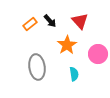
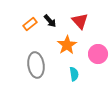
gray ellipse: moved 1 px left, 2 px up
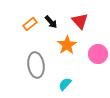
black arrow: moved 1 px right, 1 px down
cyan semicircle: moved 9 px left, 10 px down; rotated 128 degrees counterclockwise
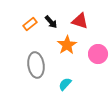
red triangle: rotated 30 degrees counterclockwise
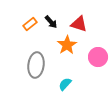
red triangle: moved 1 px left, 3 px down
pink circle: moved 3 px down
gray ellipse: rotated 15 degrees clockwise
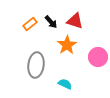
red triangle: moved 4 px left, 3 px up
cyan semicircle: rotated 72 degrees clockwise
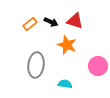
black arrow: rotated 24 degrees counterclockwise
orange star: rotated 18 degrees counterclockwise
pink circle: moved 9 px down
cyan semicircle: rotated 16 degrees counterclockwise
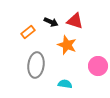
orange rectangle: moved 2 px left, 8 px down
